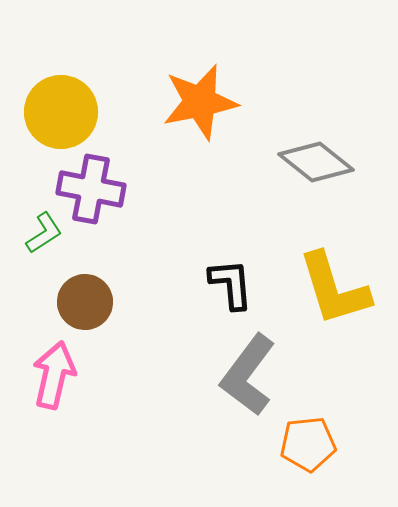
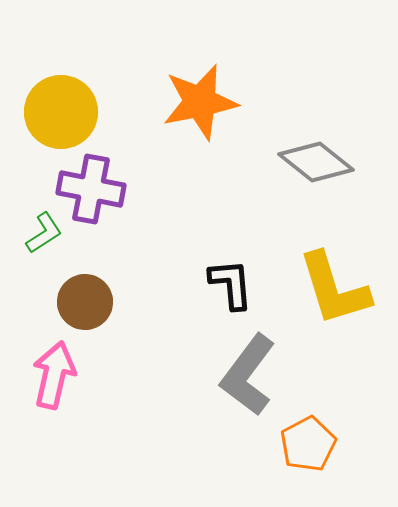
orange pentagon: rotated 22 degrees counterclockwise
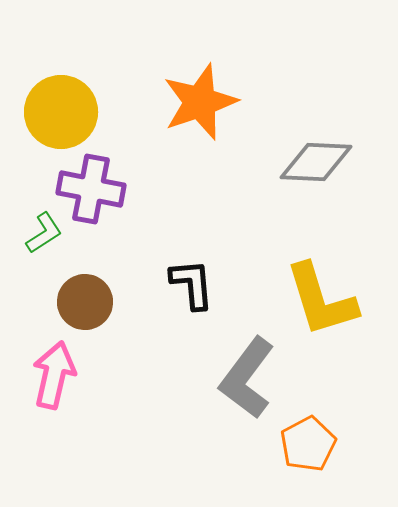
orange star: rotated 8 degrees counterclockwise
gray diamond: rotated 36 degrees counterclockwise
black L-shape: moved 39 px left
yellow L-shape: moved 13 px left, 11 px down
gray L-shape: moved 1 px left, 3 px down
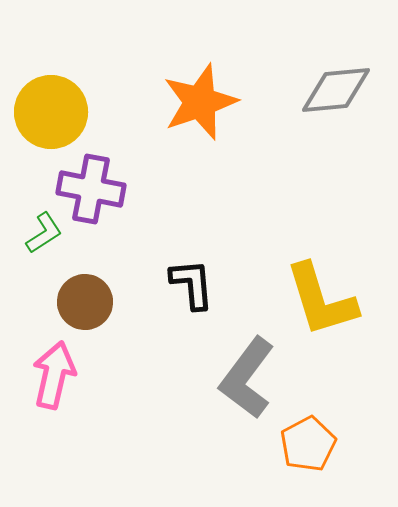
yellow circle: moved 10 px left
gray diamond: moved 20 px right, 72 px up; rotated 8 degrees counterclockwise
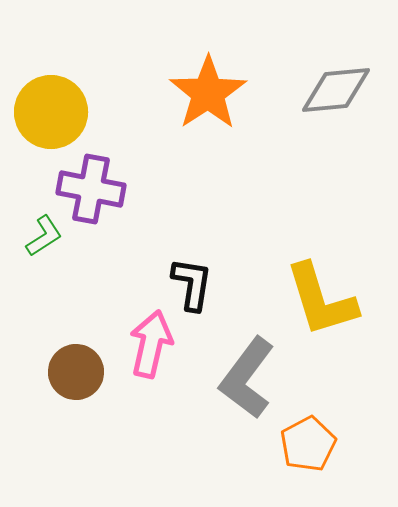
orange star: moved 8 px right, 9 px up; rotated 14 degrees counterclockwise
green L-shape: moved 3 px down
black L-shape: rotated 14 degrees clockwise
brown circle: moved 9 px left, 70 px down
pink arrow: moved 97 px right, 31 px up
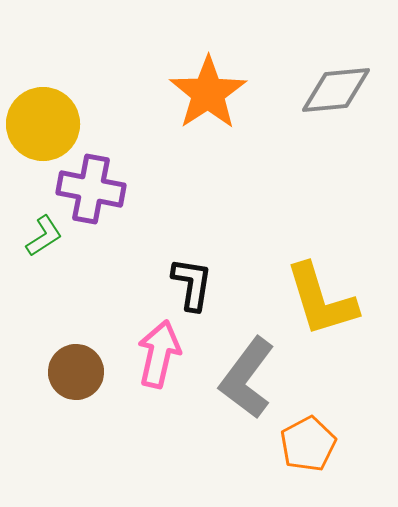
yellow circle: moved 8 px left, 12 px down
pink arrow: moved 8 px right, 10 px down
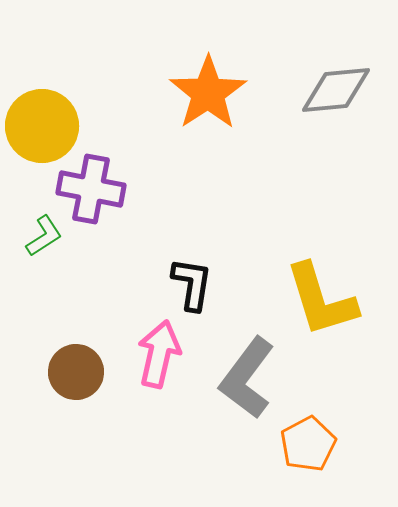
yellow circle: moved 1 px left, 2 px down
